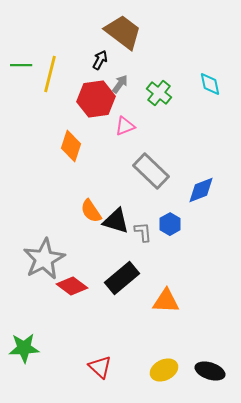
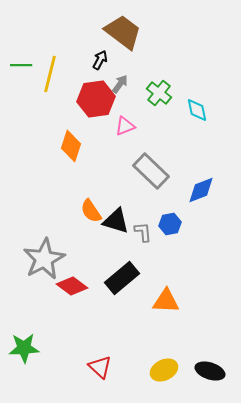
cyan diamond: moved 13 px left, 26 px down
blue hexagon: rotated 20 degrees clockwise
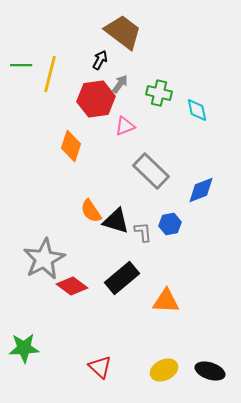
green cross: rotated 25 degrees counterclockwise
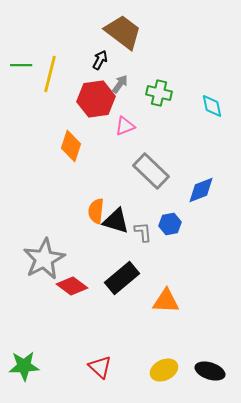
cyan diamond: moved 15 px right, 4 px up
orange semicircle: moved 5 px right; rotated 40 degrees clockwise
green star: moved 18 px down
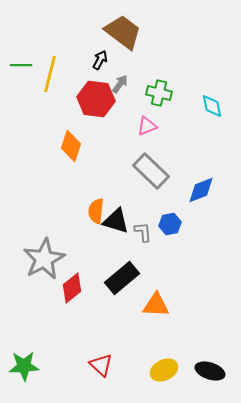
red hexagon: rotated 15 degrees clockwise
pink triangle: moved 22 px right
red diamond: moved 2 px down; rotated 76 degrees counterclockwise
orange triangle: moved 10 px left, 4 px down
red triangle: moved 1 px right, 2 px up
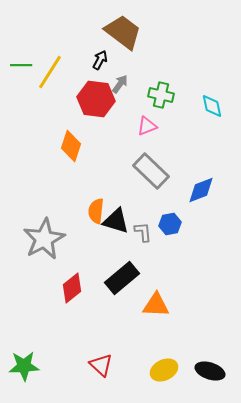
yellow line: moved 2 px up; rotated 18 degrees clockwise
green cross: moved 2 px right, 2 px down
gray star: moved 20 px up
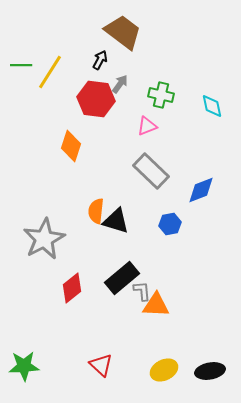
gray L-shape: moved 1 px left, 59 px down
black ellipse: rotated 28 degrees counterclockwise
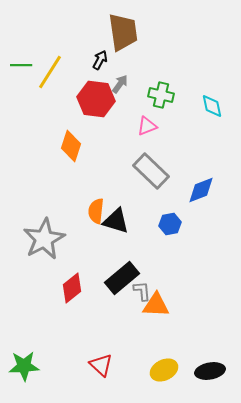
brown trapezoid: rotated 45 degrees clockwise
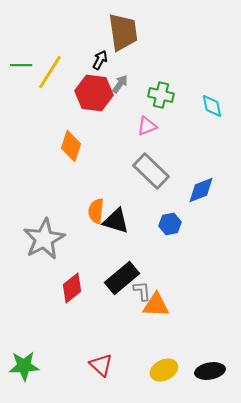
red hexagon: moved 2 px left, 6 px up
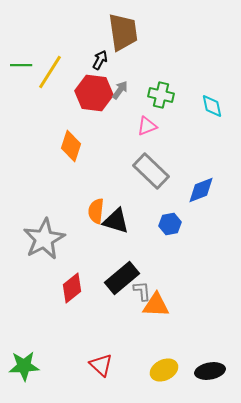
gray arrow: moved 6 px down
